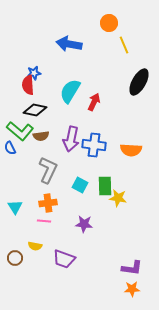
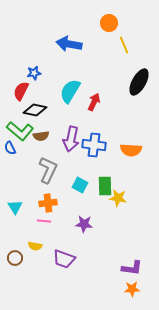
red semicircle: moved 7 px left, 6 px down; rotated 30 degrees clockwise
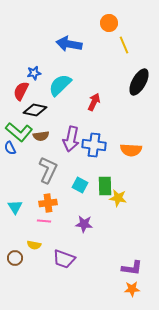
cyan semicircle: moved 10 px left, 6 px up; rotated 15 degrees clockwise
green L-shape: moved 1 px left, 1 px down
yellow semicircle: moved 1 px left, 1 px up
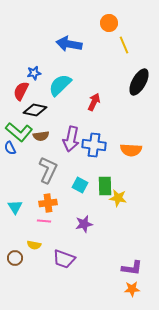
purple star: rotated 18 degrees counterclockwise
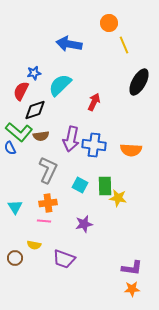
black diamond: rotated 30 degrees counterclockwise
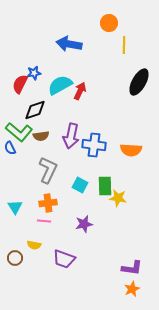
yellow line: rotated 24 degrees clockwise
cyan semicircle: rotated 15 degrees clockwise
red semicircle: moved 1 px left, 7 px up
red arrow: moved 14 px left, 11 px up
purple arrow: moved 3 px up
orange star: rotated 21 degrees counterclockwise
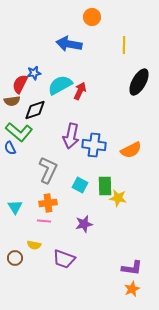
orange circle: moved 17 px left, 6 px up
brown semicircle: moved 29 px left, 35 px up
orange semicircle: rotated 30 degrees counterclockwise
